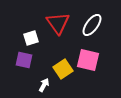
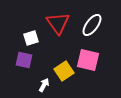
yellow square: moved 1 px right, 2 px down
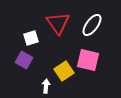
purple square: rotated 18 degrees clockwise
white arrow: moved 2 px right, 1 px down; rotated 24 degrees counterclockwise
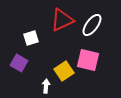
red triangle: moved 4 px right, 3 px up; rotated 40 degrees clockwise
purple square: moved 5 px left, 3 px down
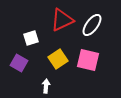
yellow square: moved 6 px left, 12 px up
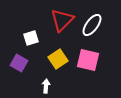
red triangle: rotated 20 degrees counterclockwise
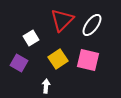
white square: rotated 14 degrees counterclockwise
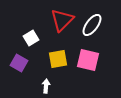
yellow square: rotated 24 degrees clockwise
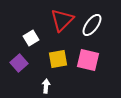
purple square: rotated 18 degrees clockwise
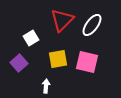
pink square: moved 1 px left, 2 px down
